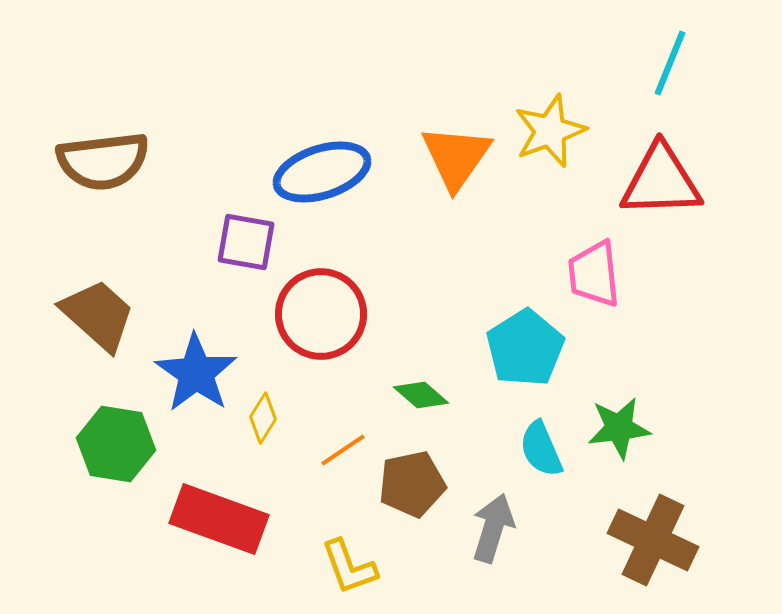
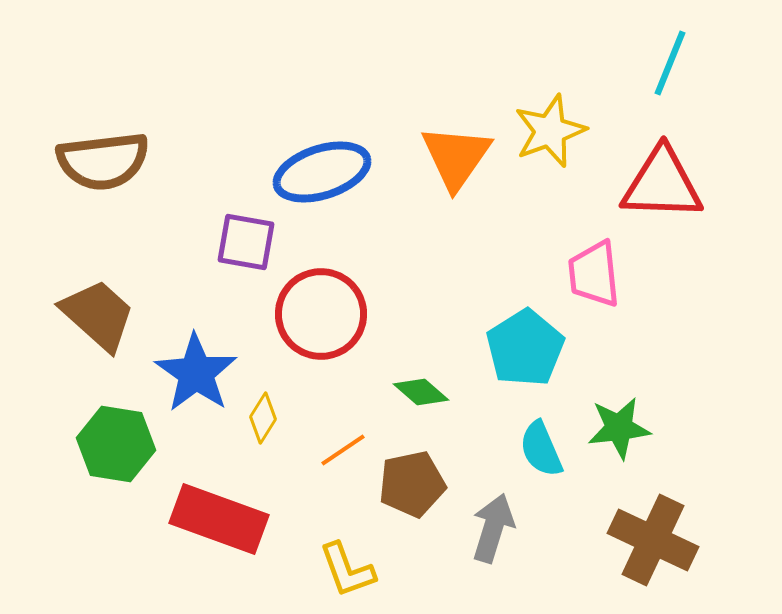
red triangle: moved 1 px right, 3 px down; rotated 4 degrees clockwise
green diamond: moved 3 px up
yellow L-shape: moved 2 px left, 3 px down
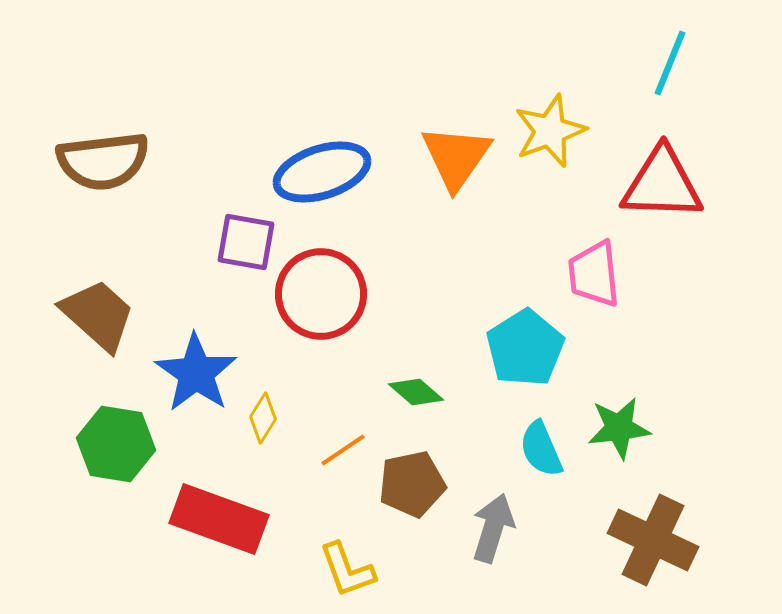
red circle: moved 20 px up
green diamond: moved 5 px left
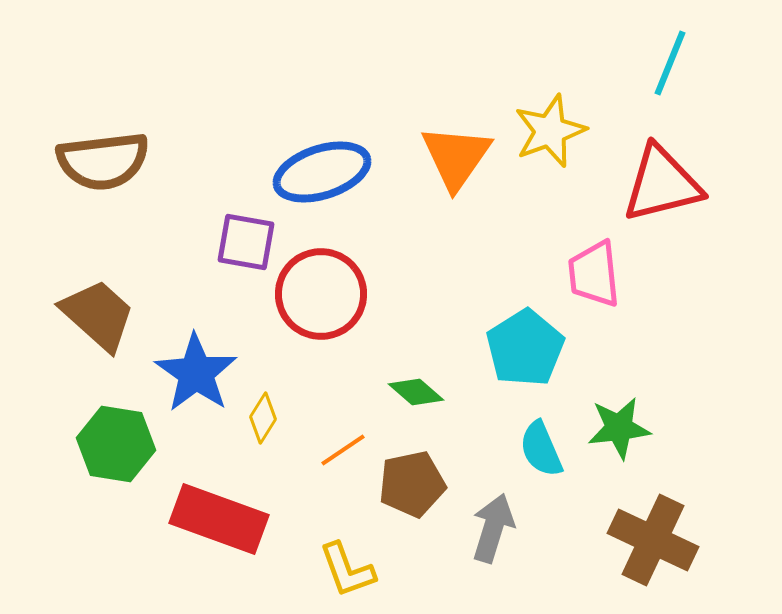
red triangle: rotated 16 degrees counterclockwise
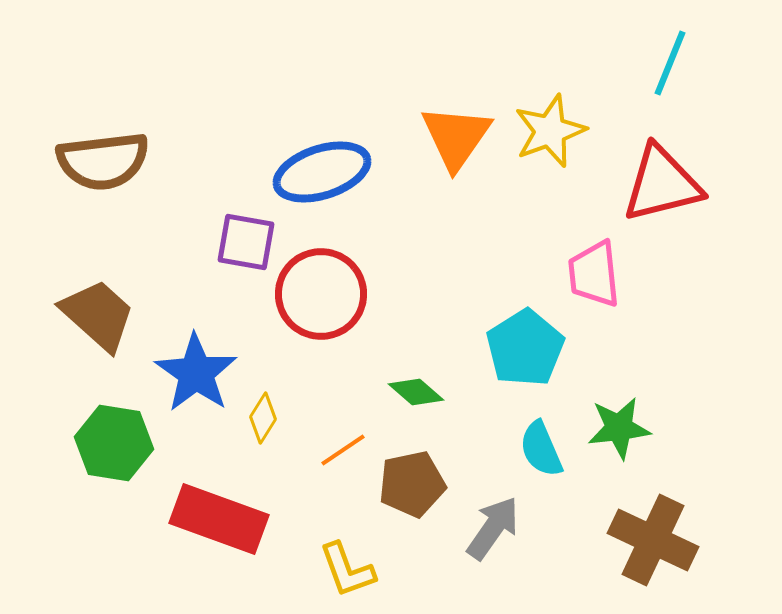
orange triangle: moved 20 px up
green hexagon: moved 2 px left, 1 px up
gray arrow: rotated 18 degrees clockwise
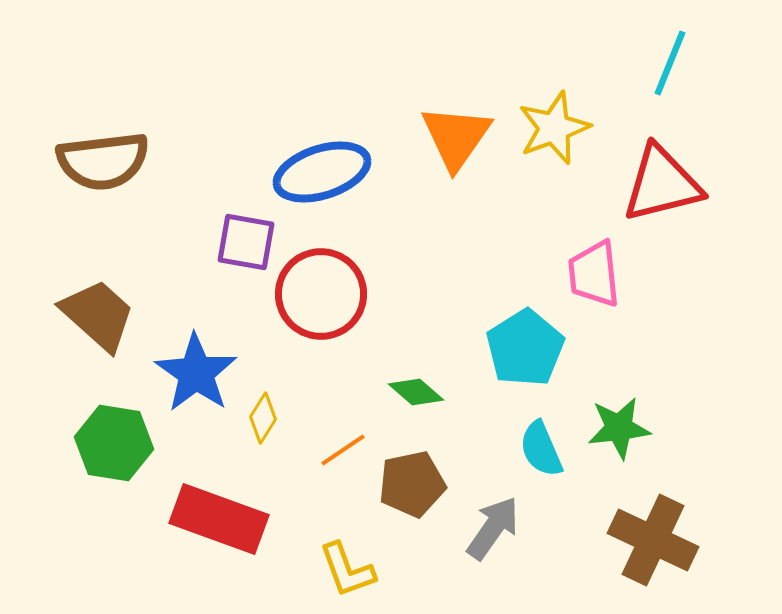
yellow star: moved 4 px right, 3 px up
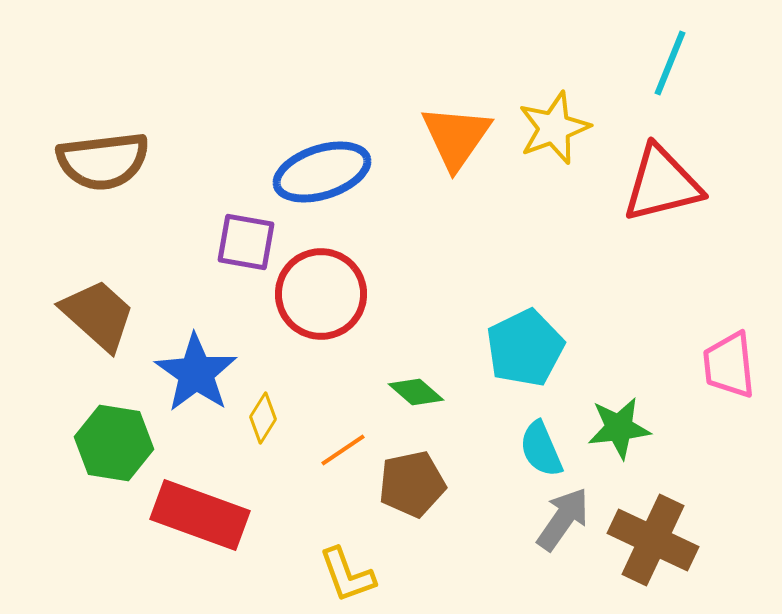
pink trapezoid: moved 135 px right, 91 px down
cyan pentagon: rotated 6 degrees clockwise
red rectangle: moved 19 px left, 4 px up
gray arrow: moved 70 px right, 9 px up
yellow L-shape: moved 5 px down
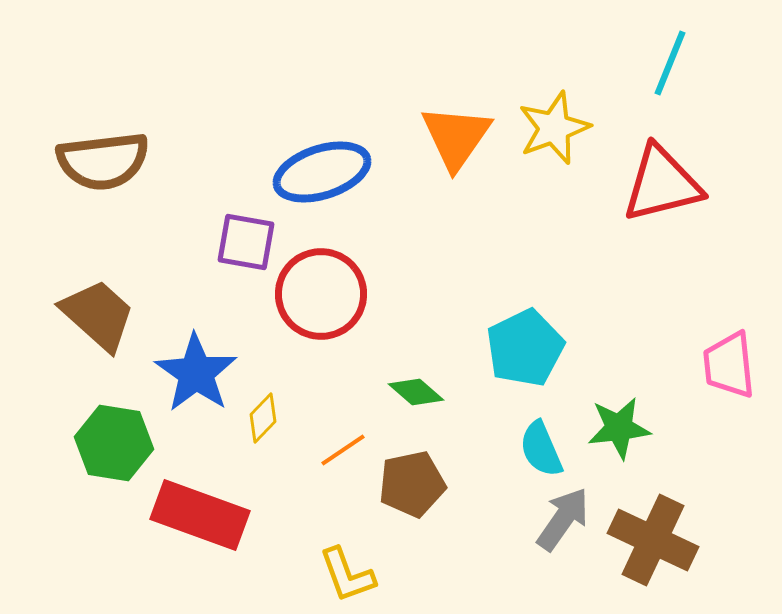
yellow diamond: rotated 12 degrees clockwise
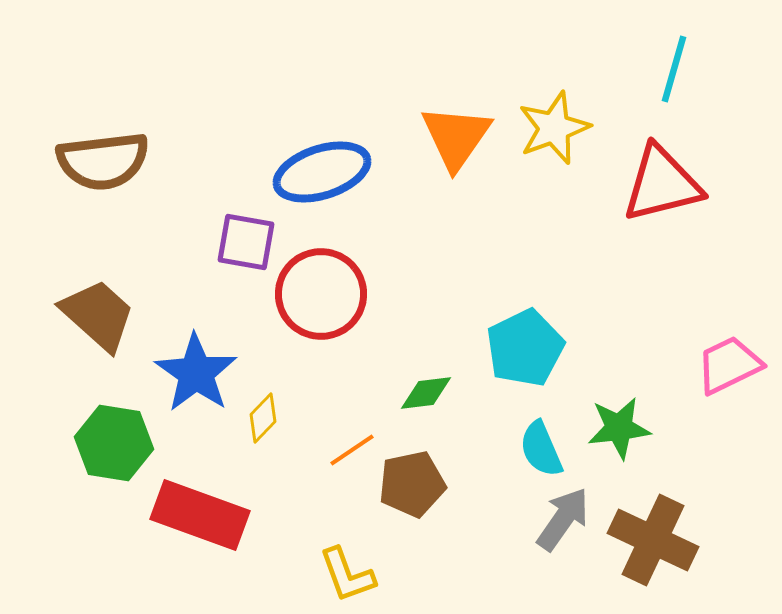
cyan line: moved 4 px right, 6 px down; rotated 6 degrees counterclockwise
pink trapezoid: rotated 70 degrees clockwise
green diamond: moved 10 px right, 1 px down; rotated 48 degrees counterclockwise
orange line: moved 9 px right
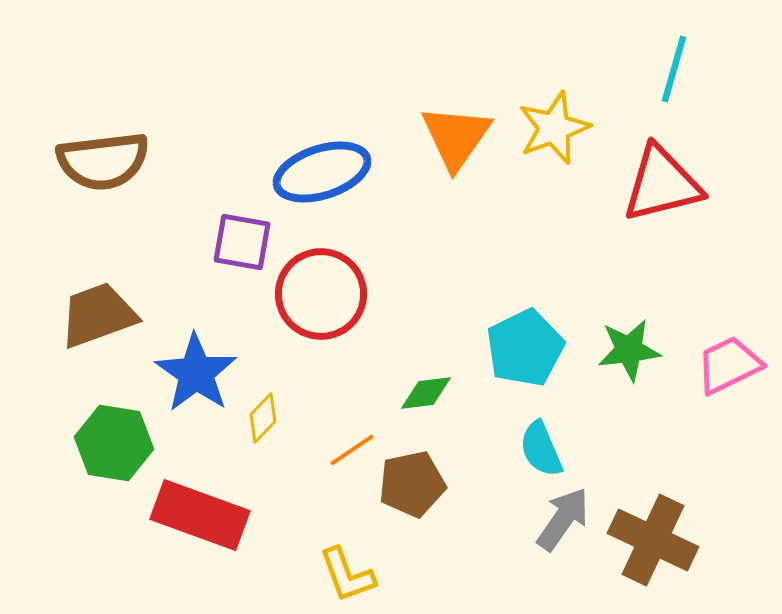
purple square: moved 4 px left
brown trapezoid: rotated 62 degrees counterclockwise
green star: moved 10 px right, 78 px up
